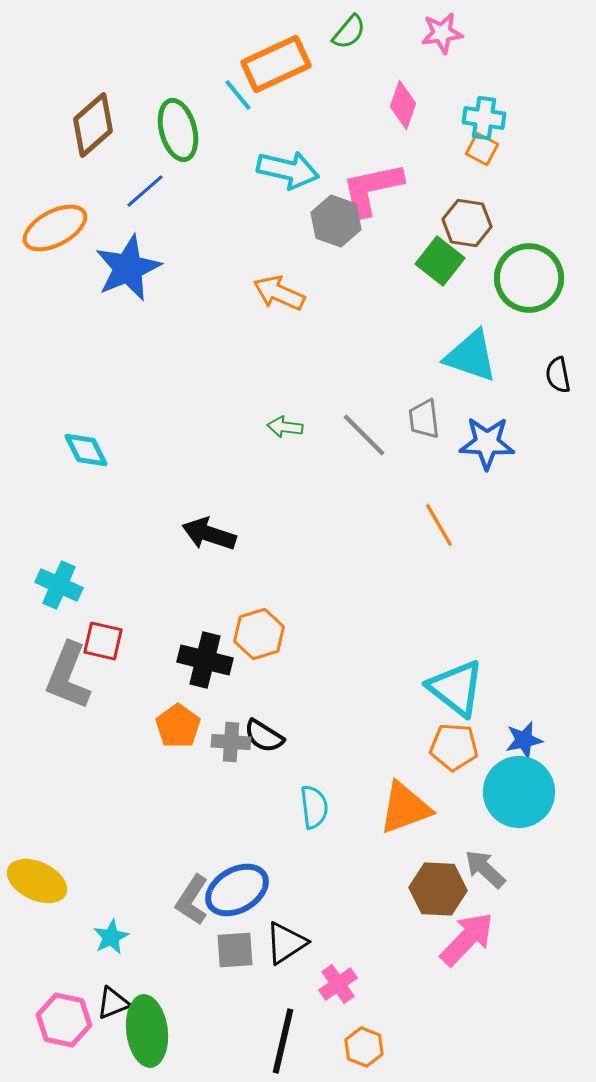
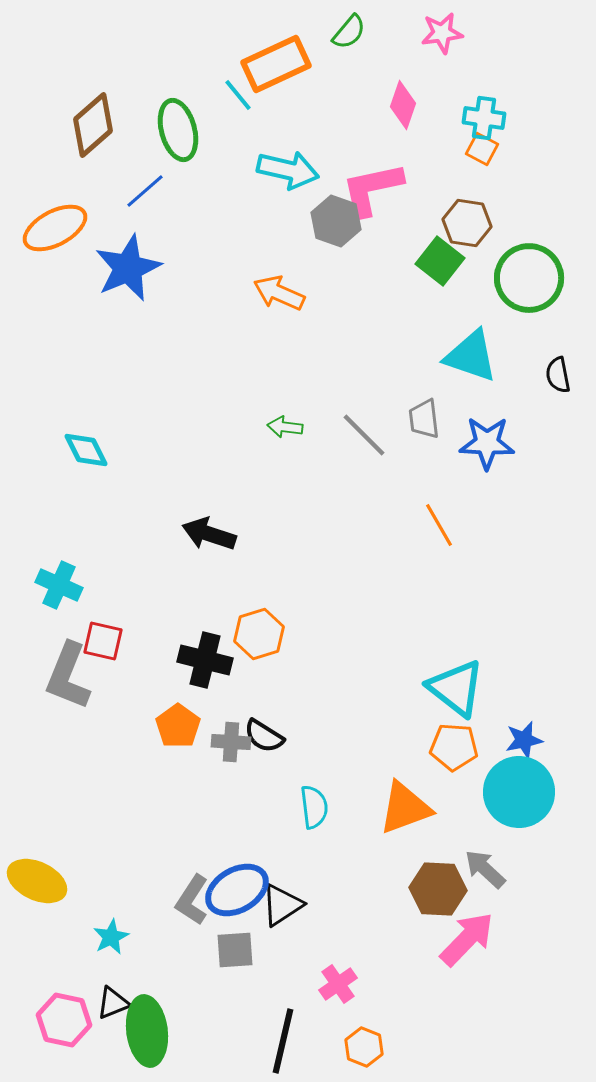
black triangle at (286, 943): moved 4 px left, 38 px up
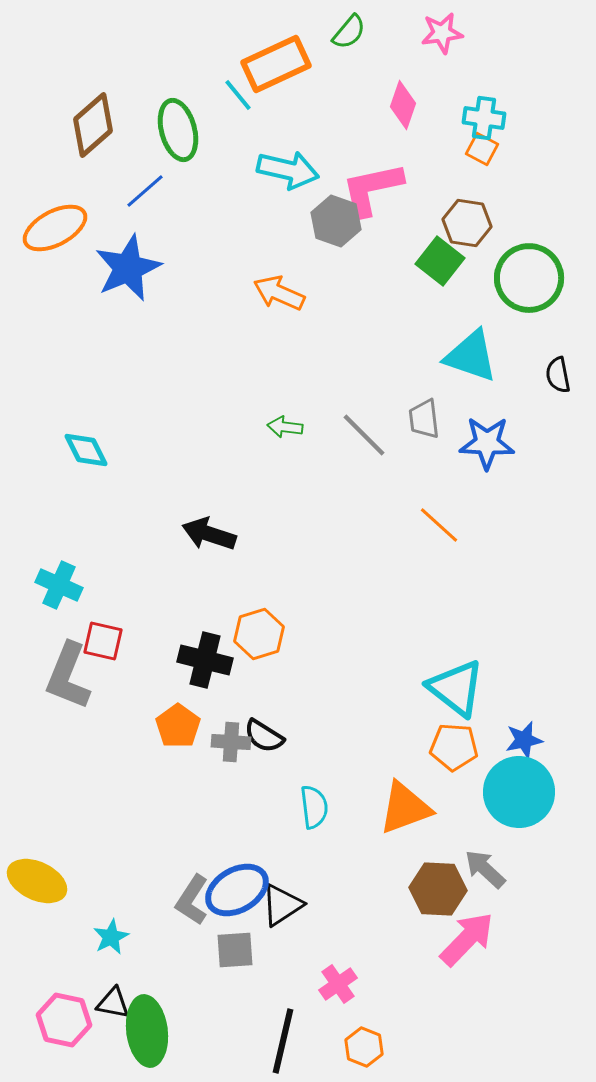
orange line at (439, 525): rotated 18 degrees counterclockwise
black triangle at (113, 1003): rotated 33 degrees clockwise
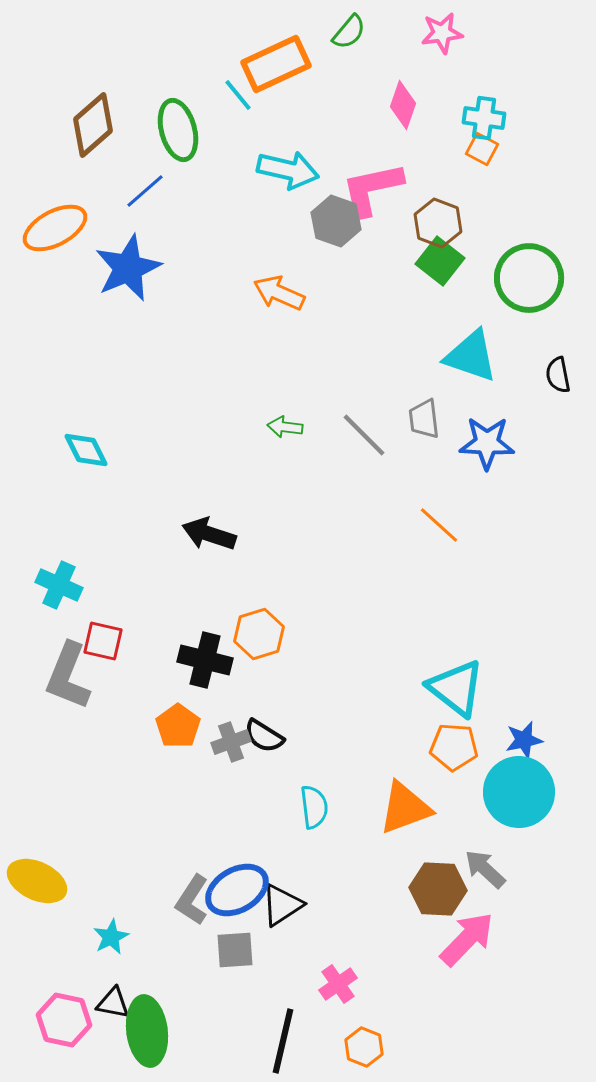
brown hexagon at (467, 223): moved 29 px left; rotated 12 degrees clockwise
gray cross at (231, 742): rotated 24 degrees counterclockwise
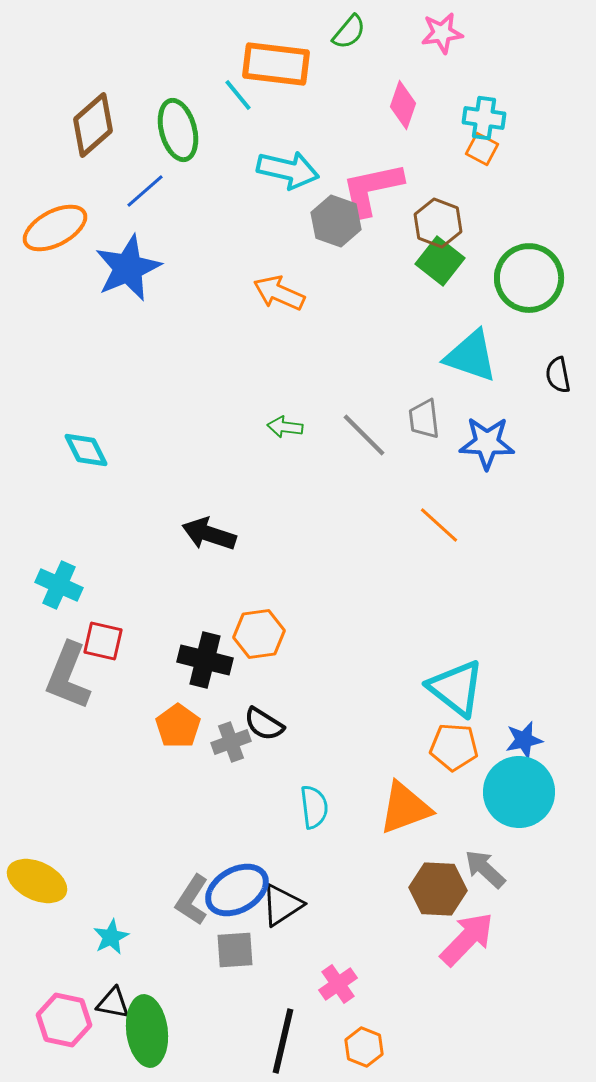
orange rectangle at (276, 64): rotated 32 degrees clockwise
orange hexagon at (259, 634): rotated 9 degrees clockwise
black semicircle at (264, 736): moved 12 px up
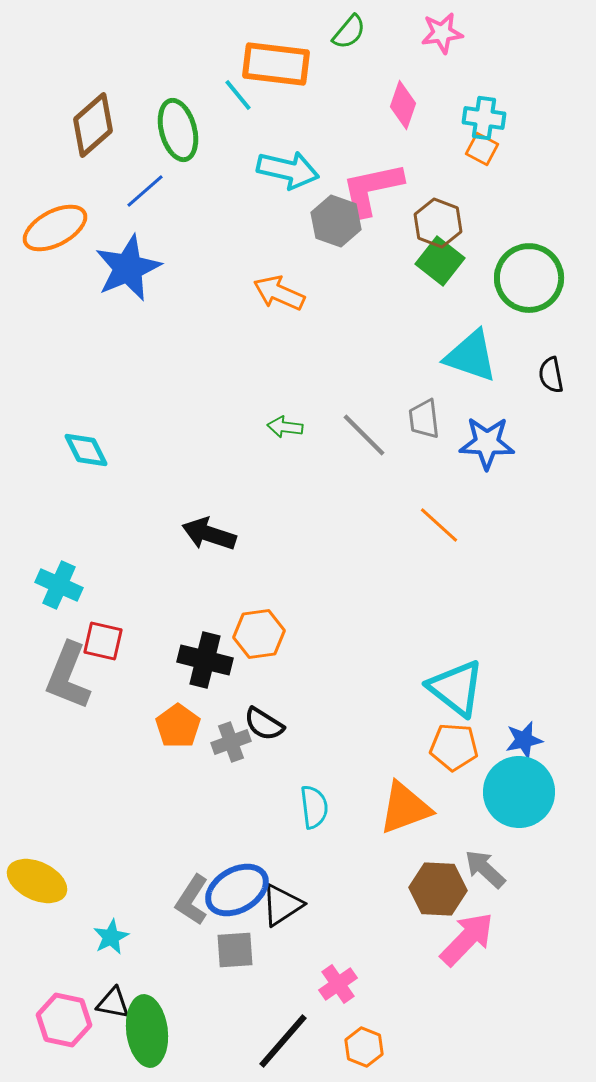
black semicircle at (558, 375): moved 7 px left
black line at (283, 1041): rotated 28 degrees clockwise
